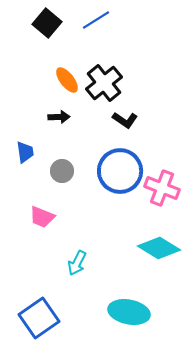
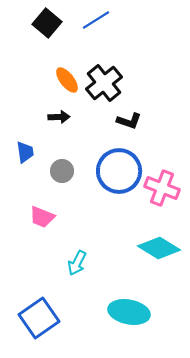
black L-shape: moved 4 px right, 1 px down; rotated 15 degrees counterclockwise
blue circle: moved 1 px left
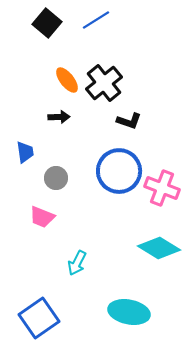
gray circle: moved 6 px left, 7 px down
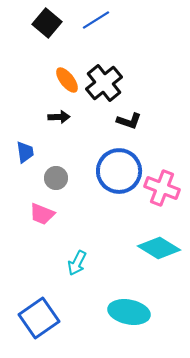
pink trapezoid: moved 3 px up
